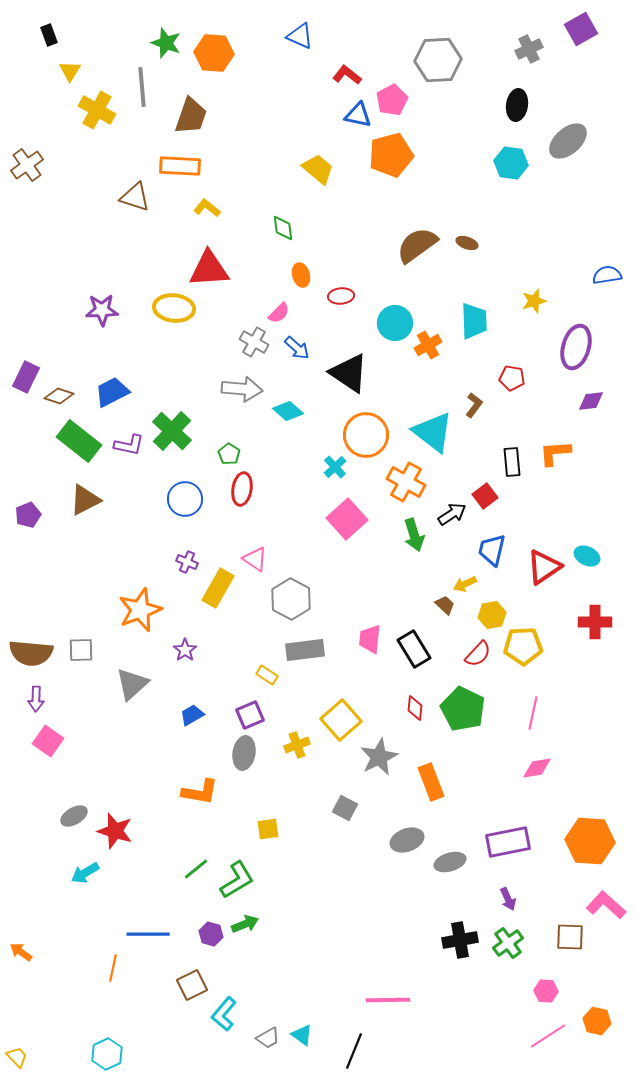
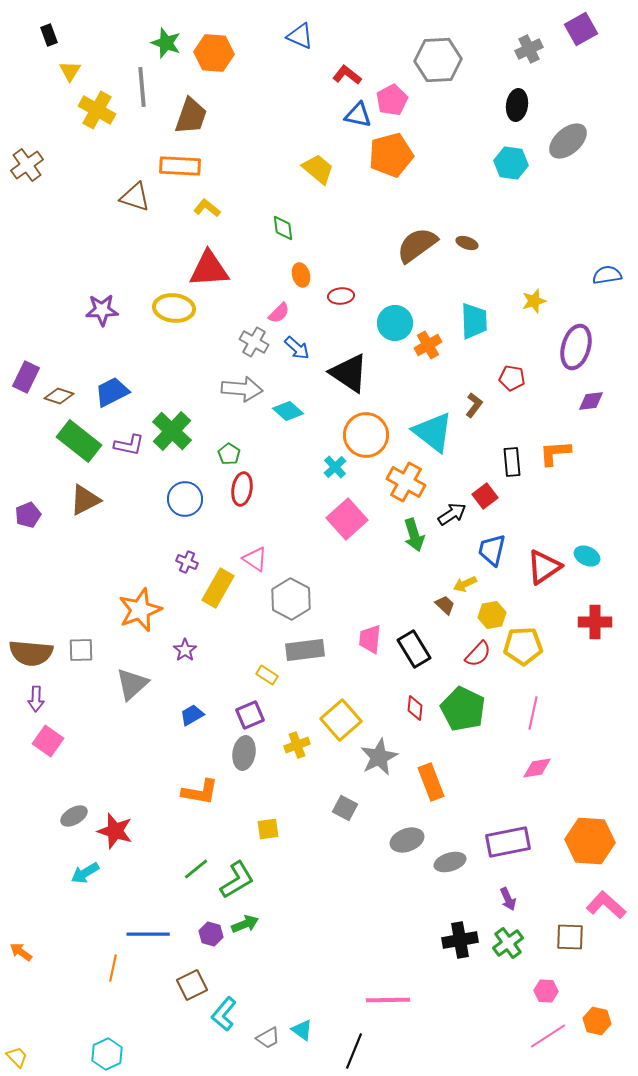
cyan triangle at (302, 1035): moved 5 px up
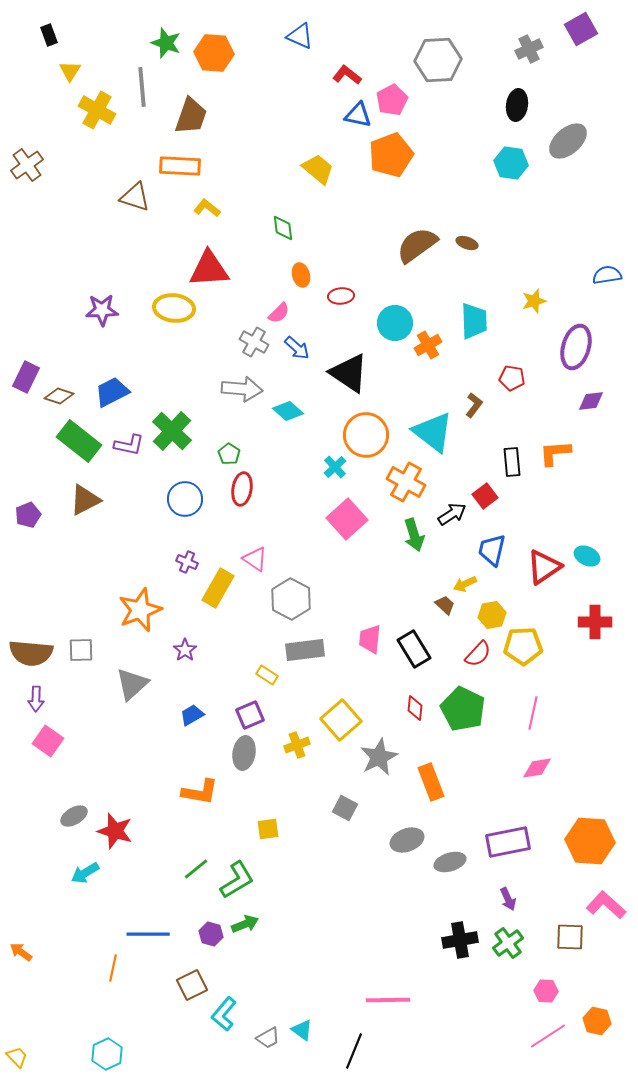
orange pentagon at (391, 155): rotated 6 degrees counterclockwise
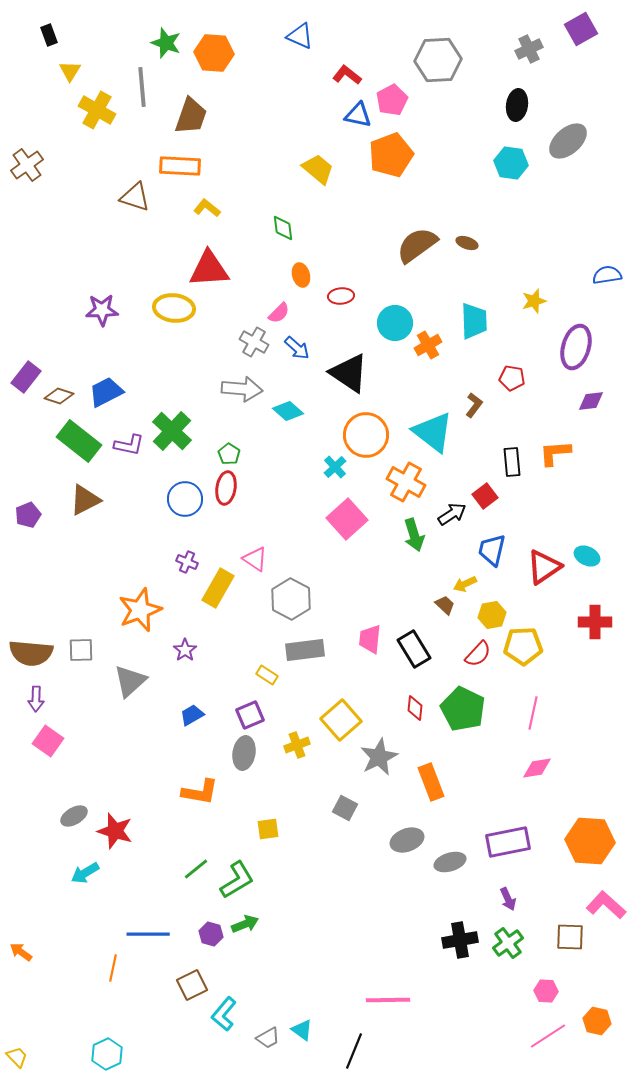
purple rectangle at (26, 377): rotated 12 degrees clockwise
blue trapezoid at (112, 392): moved 6 px left
red ellipse at (242, 489): moved 16 px left, 1 px up
gray triangle at (132, 684): moved 2 px left, 3 px up
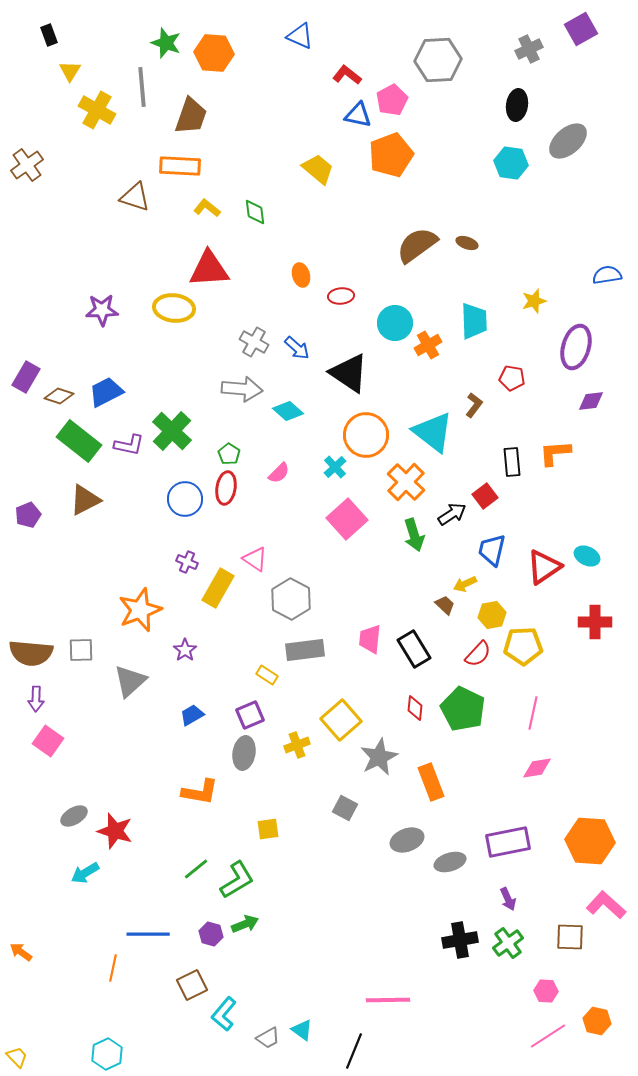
green diamond at (283, 228): moved 28 px left, 16 px up
pink semicircle at (279, 313): moved 160 px down
purple rectangle at (26, 377): rotated 8 degrees counterclockwise
orange cross at (406, 482): rotated 15 degrees clockwise
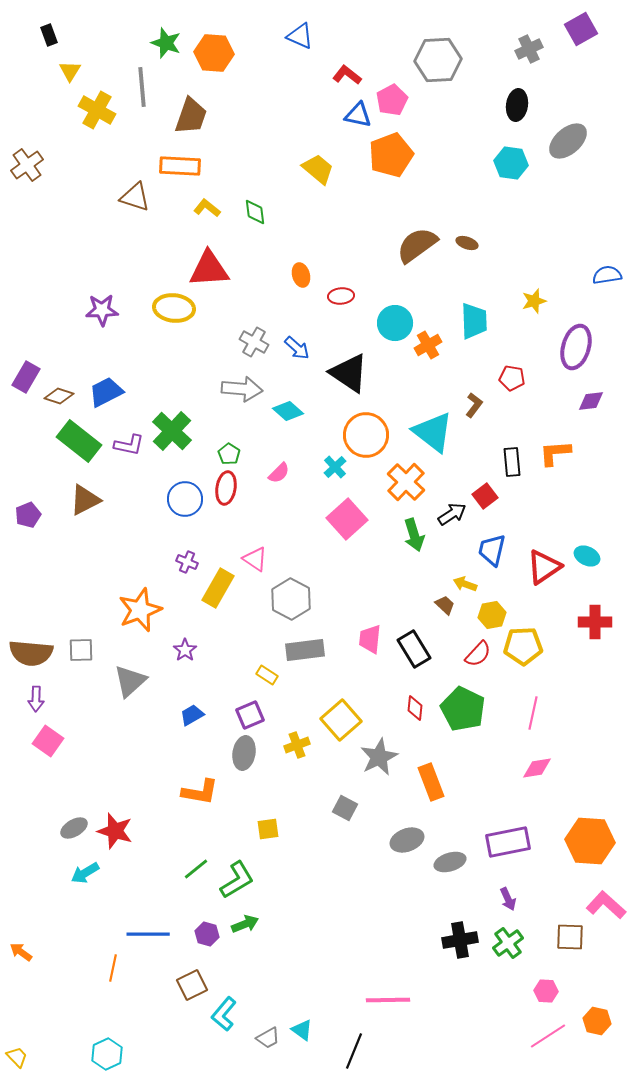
yellow arrow at (465, 584): rotated 45 degrees clockwise
gray ellipse at (74, 816): moved 12 px down
purple hexagon at (211, 934): moved 4 px left
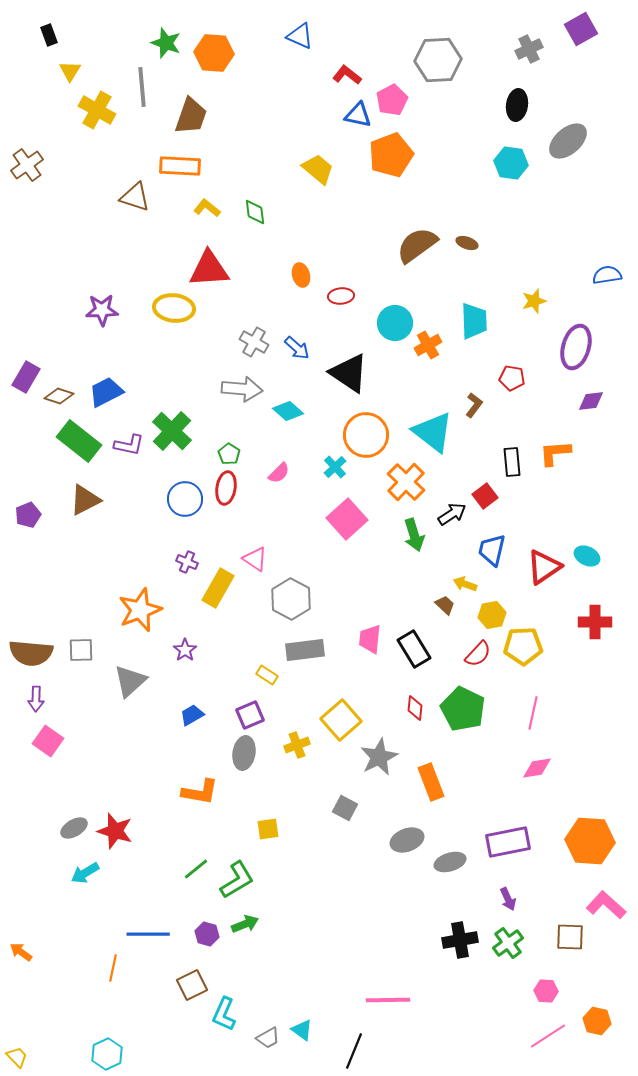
cyan L-shape at (224, 1014): rotated 16 degrees counterclockwise
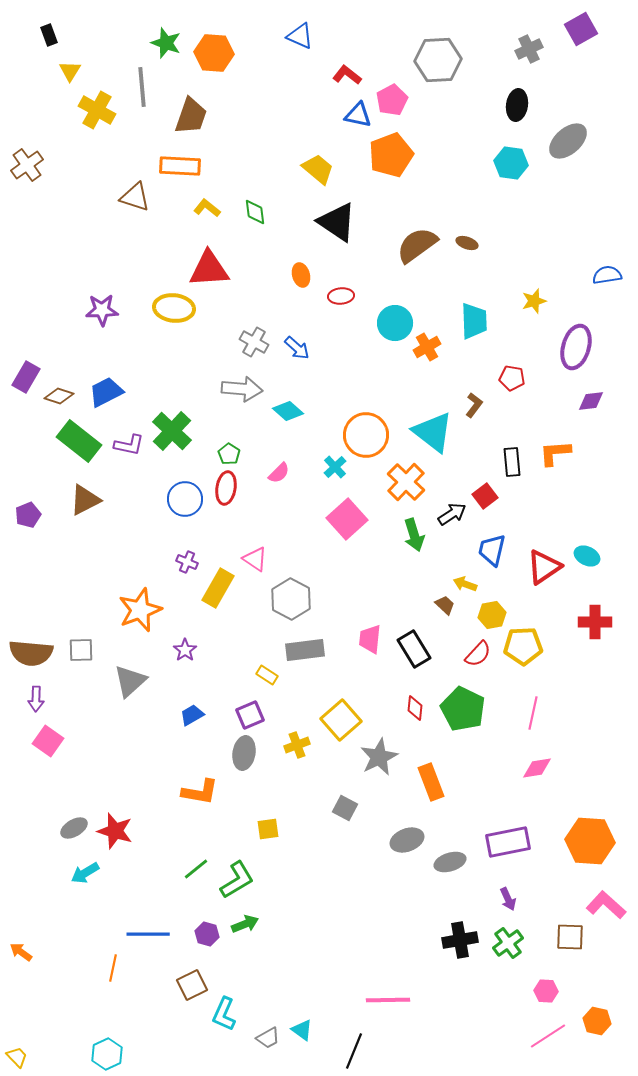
orange cross at (428, 345): moved 1 px left, 2 px down
black triangle at (349, 373): moved 12 px left, 151 px up
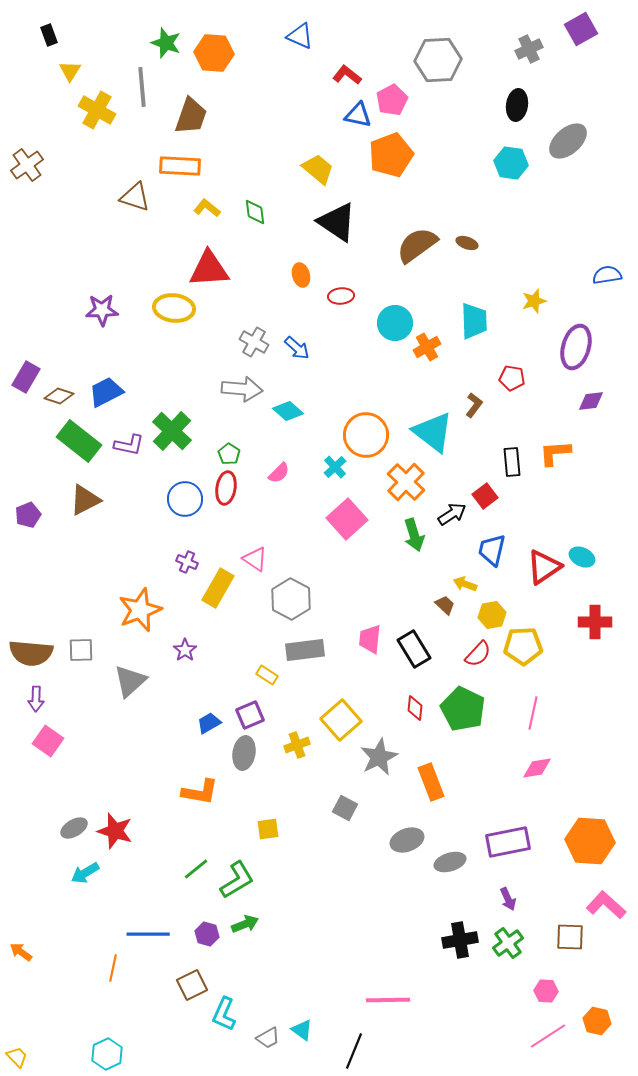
cyan ellipse at (587, 556): moved 5 px left, 1 px down
blue trapezoid at (192, 715): moved 17 px right, 8 px down
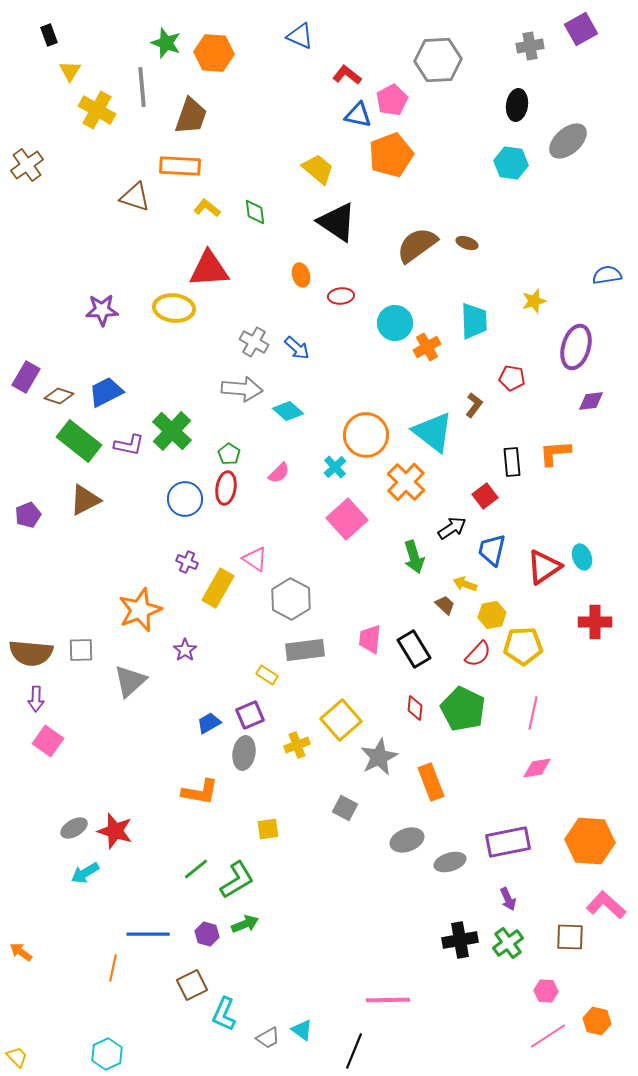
gray cross at (529, 49): moved 1 px right, 3 px up; rotated 16 degrees clockwise
black arrow at (452, 514): moved 14 px down
green arrow at (414, 535): moved 22 px down
cyan ellipse at (582, 557): rotated 45 degrees clockwise
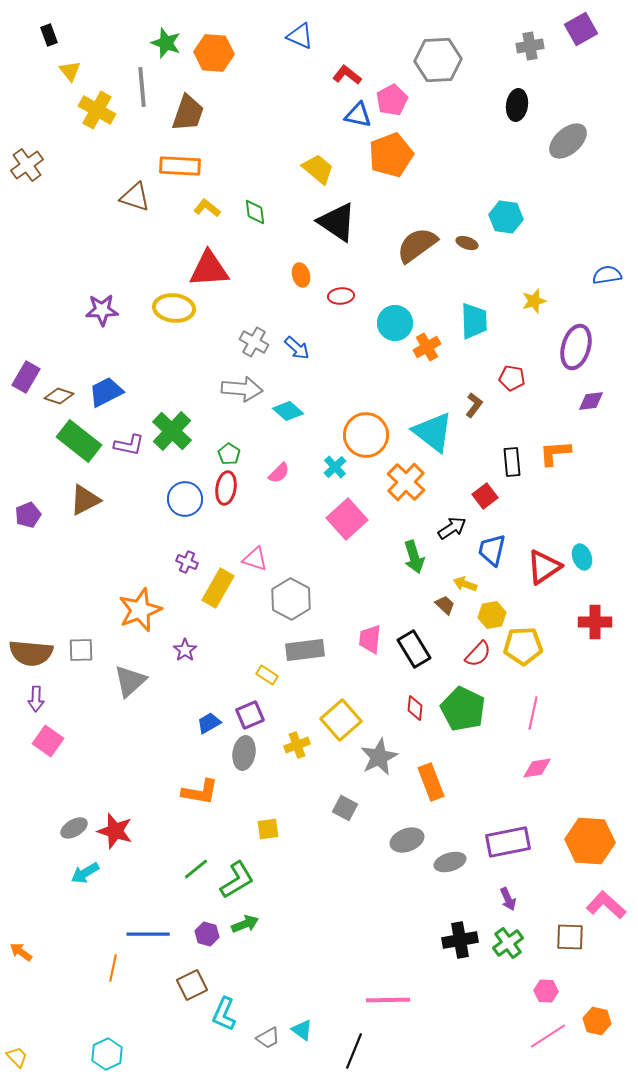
yellow triangle at (70, 71): rotated 10 degrees counterclockwise
brown trapezoid at (191, 116): moved 3 px left, 3 px up
cyan hexagon at (511, 163): moved 5 px left, 54 px down
pink triangle at (255, 559): rotated 16 degrees counterclockwise
